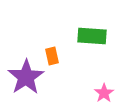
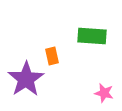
purple star: moved 2 px down
pink star: rotated 24 degrees counterclockwise
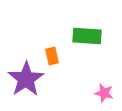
green rectangle: moved 5 px left
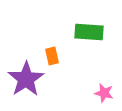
green rectangle: moved 2 px right, 4 px up
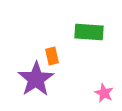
purple star: moved 10 px right
pink star: rotated 12 degrees clockwise
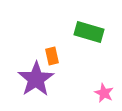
green rectangle: rotated 12 degrees clockwise
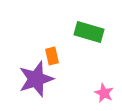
purple star: rotated 15 degrees clockwise
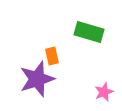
purple star: moved 1 px right
pink star: moved 1 px up; rotated 24 degrees clockwise
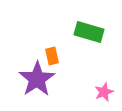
purple star: rotated 15 degrees counterclockwise
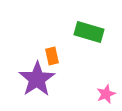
pink star: moved 2 px right, 2 px down
